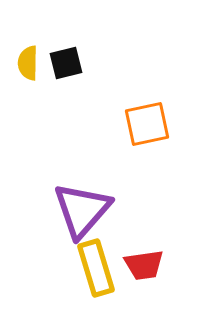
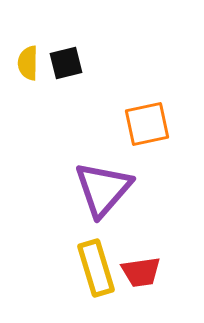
purple triangle: moved 21 px right, 21 px up
red trapezoid: moved 3 px left, 7 px down
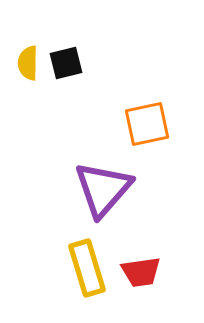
yellow rectangle: moved 9 px left
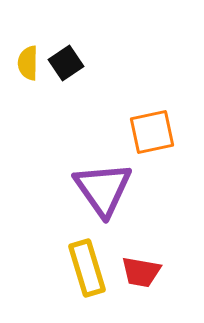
black square: rotated 20 degrees counterclockwise
orange square: moved 5 px right, 8 px down
purple triangle: rotated 16 degrees counterclockwise
red trapezoid: rotated 18 degrees clockwise
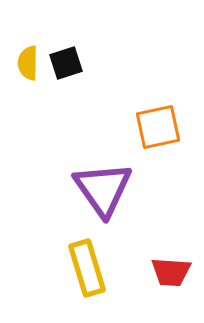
black square: rotated 16 degrees clockwise
orange square: moved 6 px right, 5 px up
red trapezoid: moved 30 px right; rotated 6 degrees counterclockwise
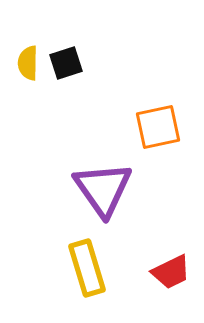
red trapezoid: rotated 30 degrees counterclockwise
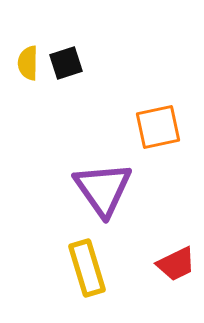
red trapezoid: moved 5 px right, 8 px up
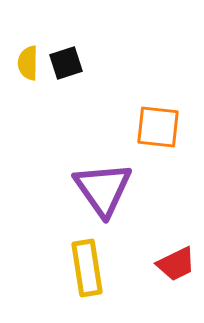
orange square: rotated 18 degrees clockwise
yellow rectangle: rotated 8 degrees clockwise
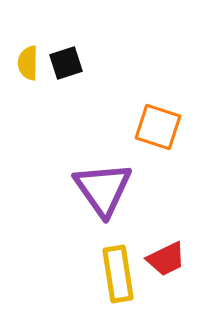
orange square: rotated 12 degrees clockwise
red trapezoid: moved 10 px left, 5 px up
yellow rectangle: moved 31 px right, 6 px down
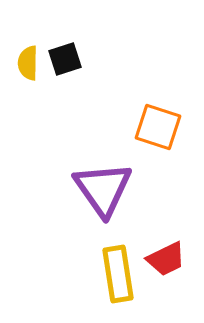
black square: moved 1 px left, 4 px up
